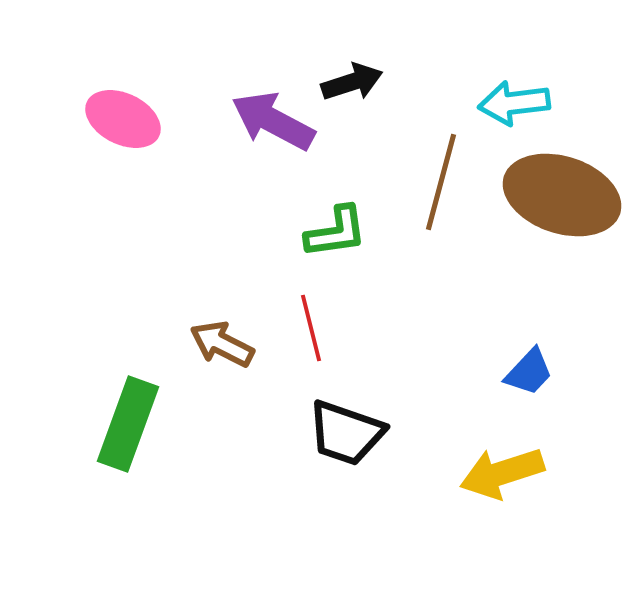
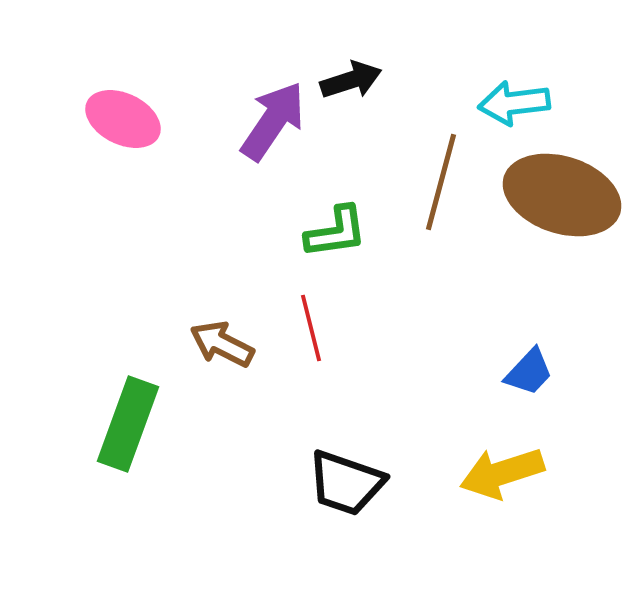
black arrow: moved 1 px left, 2 px up
purple arrow: rotated 96 degrees clockwise
black trapezoid: moved 50 px down
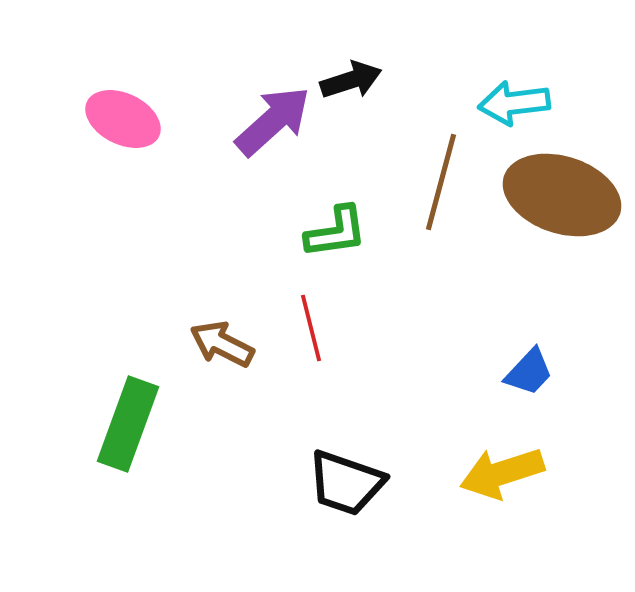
purple arrow: rotated 14 degrees clockwise
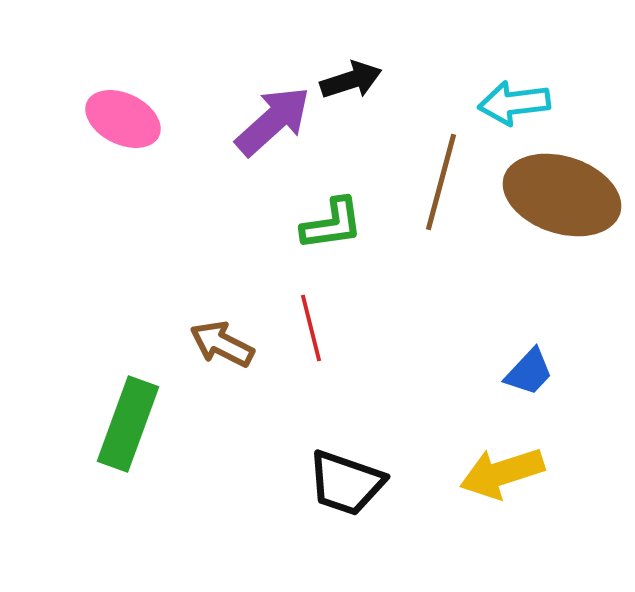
green L-shape: moved 4 px left, 8 px up
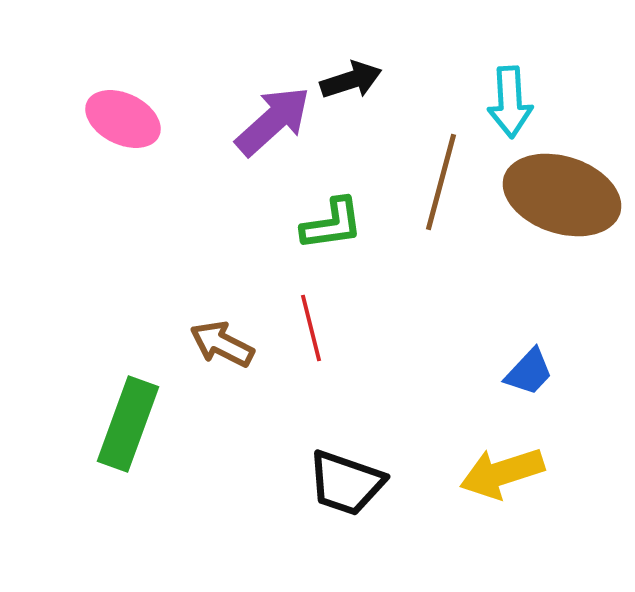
cyan arrow: moved 4 px left, 1 px up; rotated 86 degrees counterclockwise
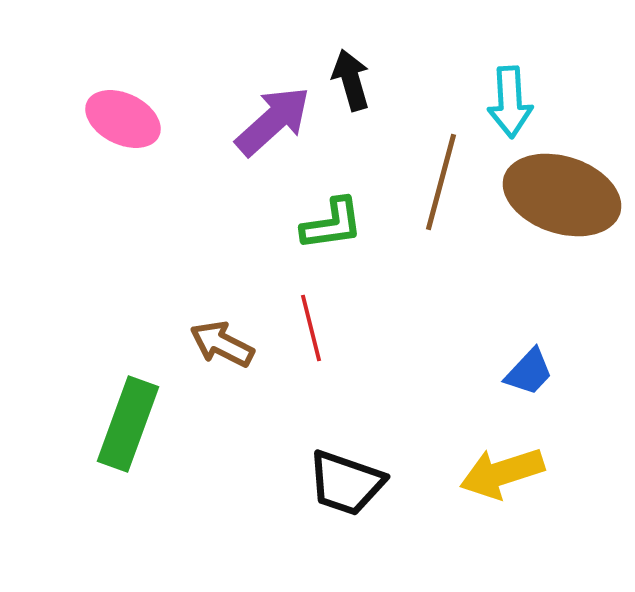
black arrow: rotated 88 degrees counterclockwise
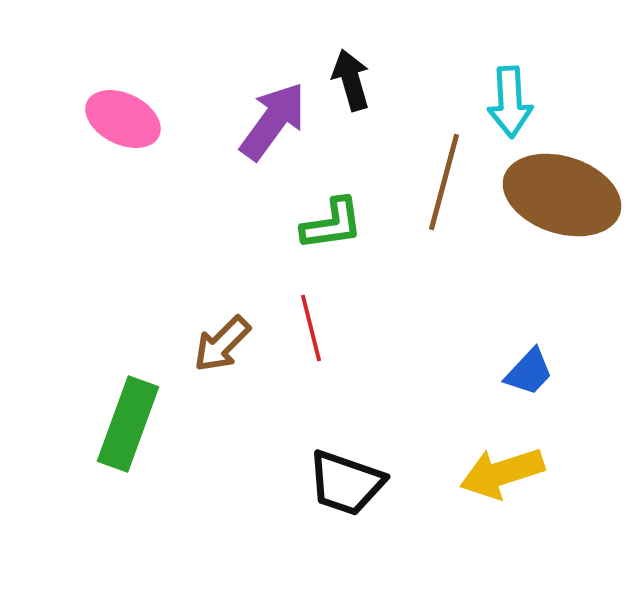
purple arrow: rotated 12 degrees counterclockwise
brown line: moved 3 px right
brown arrow: rotated 72 degrees counterclockwise
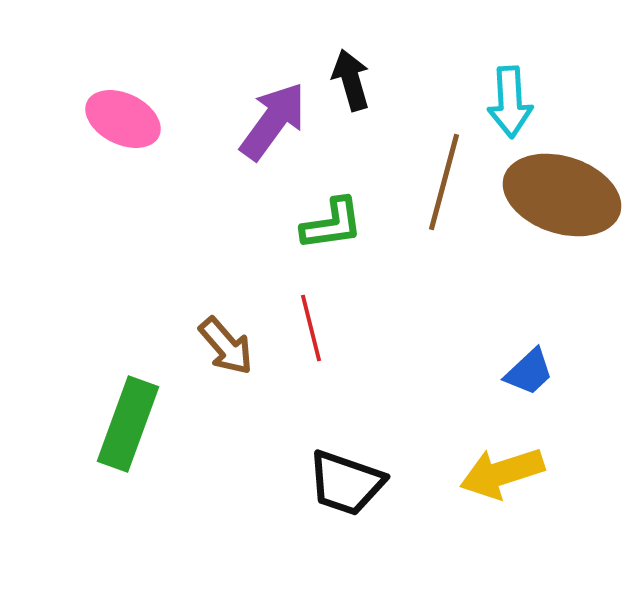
brown arrow: moved 4 px right, 2 px down; rotated 86 degrees counterclockwise
blue trapezoid: rotated 4 degrees clockwise
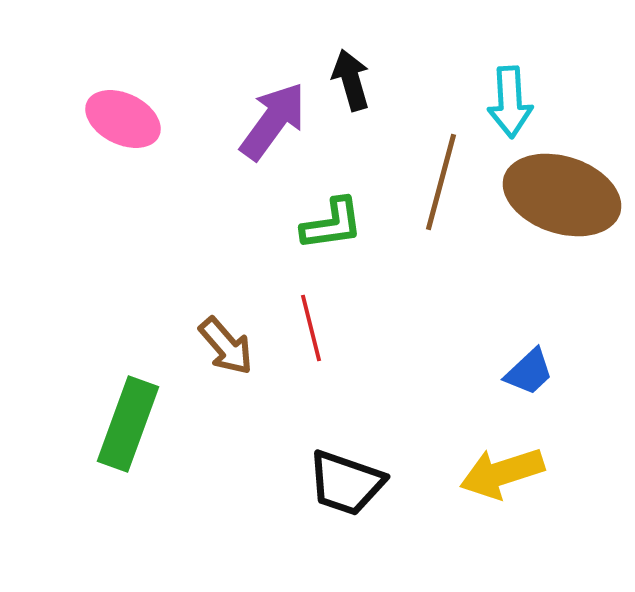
brown line: moved 3 px left
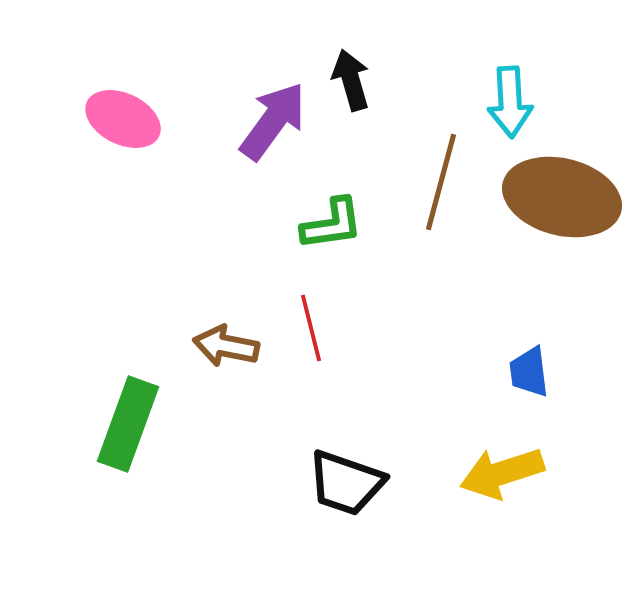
brown ellipse: moved 2 px down; rotated 4 degrees counterclockwise
brown arrow: rotated 142 degrees clockwise
blue trapezoid: rotated 126 degrees clockwise
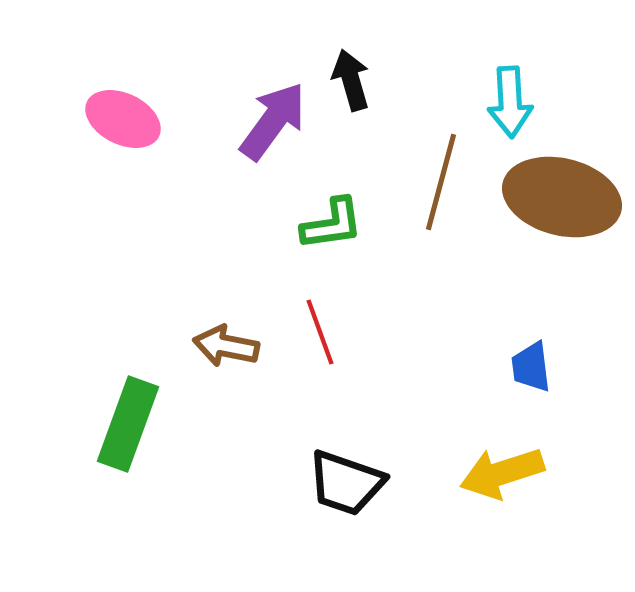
red line: moved 9 px right, 4 px down; rotated 6 degrees counterclockwise
blue trapezoid: moved 2 px right, 5 px up
